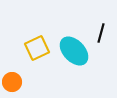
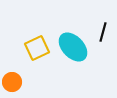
black line: moved 2 px right, 1 px up
cyan ellipse: moved 1 px left, 4 px up
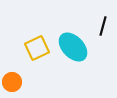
black line: moved 6 px up
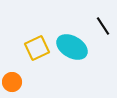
black line: rotated 48 degrees counterclockwise
cyan ellipse: moved 1 px left; rotated 16 degrees counterclockwise
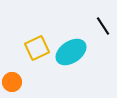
cyan ellipse: moved 1 px left, 5 px down; rotated 64 degrees counterclockwise
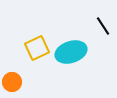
cyan ellipse: rotated 16 degrees clockwise
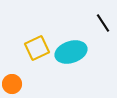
black line: moved 3 px up
orange circle: moved 2 px down
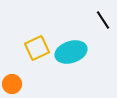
black line: moved 3 px up
